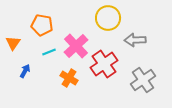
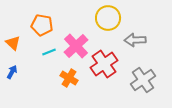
orange triangle: rotated 21 degrees counterclockwise
blue arrow: moved 13 px left, 1 px down
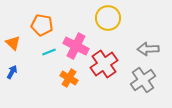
gray arrow: moved 13 px right, 9 px down
pink cross: rotated 20 degrees counterclockwise
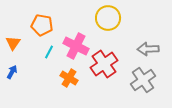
orange triangle: rotated 21 degrees clockwise
cyan line: rotated 40 degrees counterclockwise
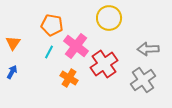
yellow circle: moved 1 px right
orange pentagon: moved 10 px right
pink cross: rotated 10 degrees clockwise
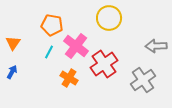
gray arrow: moved 8 px right, 3 px up
